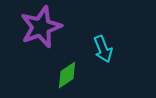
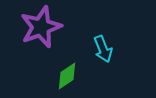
green diamond: moved 1 px down
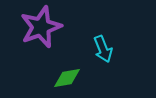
green diamond: moved 2 px down; rotated 24 degrees clockwise
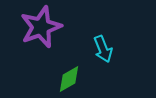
green diamond: moved 2 px right, 1 px down; rotated 20 degrees counterclockwise
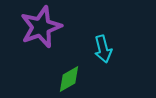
cyan arrow: rotated 8 degrees clockwise
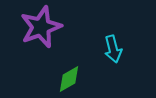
cyan arrow: moved 10 px right
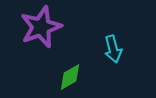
green diamond: moved 1 px right, 2 px up
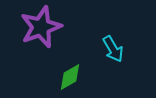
cyan arrow: rotated 16 degrees counterclockwise
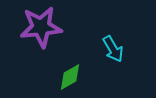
purple star: rotated 15 degrees clockwise
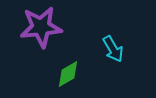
green diamond: moved 2 px left, 3 px up
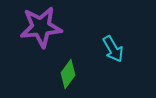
green diamond: rotated 24 degrees counterclockwise
